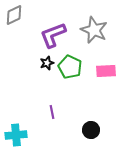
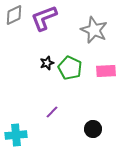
purple L-shape: moved 9 px left, 17 px up
green pentagon: moved 1 px down
purple line: rotated 56 degrees clockwise
black circle: moved 2 px right, 1 px up
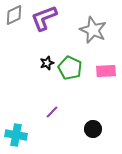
gray star: moved 1 px left
cyan cross: rotated 15 degrees clockwise
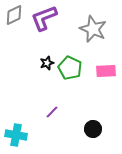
gray star: moved 1 px up
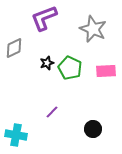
gray diamond: moved 33 px down
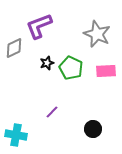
purple L-shape: moved 5 px left, 8 px down
gray star: moved 4 px right, 5 px down
green pentagon: moved 1 px right
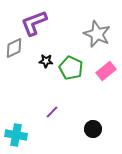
purple L-shape: moved 5 px left, 3 px up
black star: moved 1 px left, 2 px up; rotated 24 degrees clockwise
pink rectangle: rotated 36 degrees counterclockwise
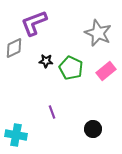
gray star: moved 1 px right, 1 px up
purple line: rotated 64 degrees counterclockwise
